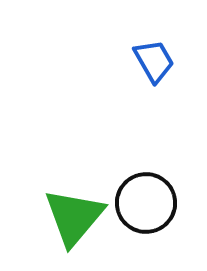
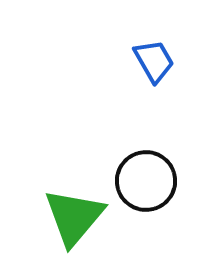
black circle: moved 22 px up
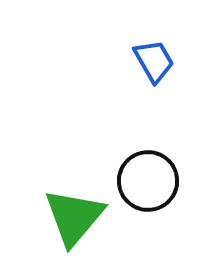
black circle: moved 2 px right
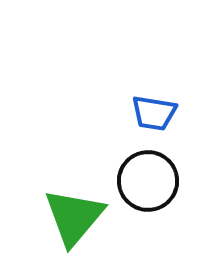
blue trapezoid: moved 52 px down; rotated 129 degrees clockwise
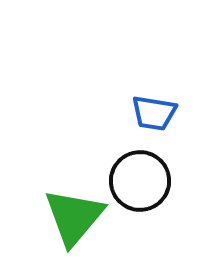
black circle: moved 8 px left
